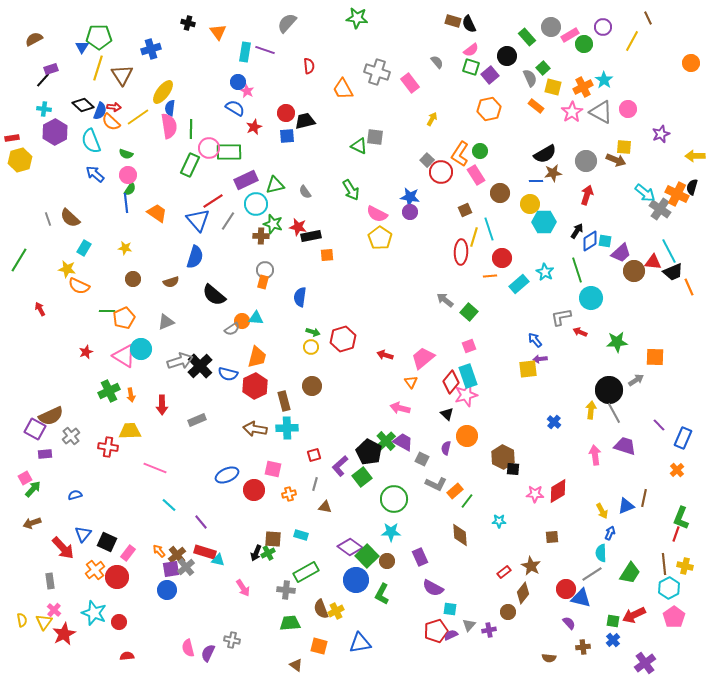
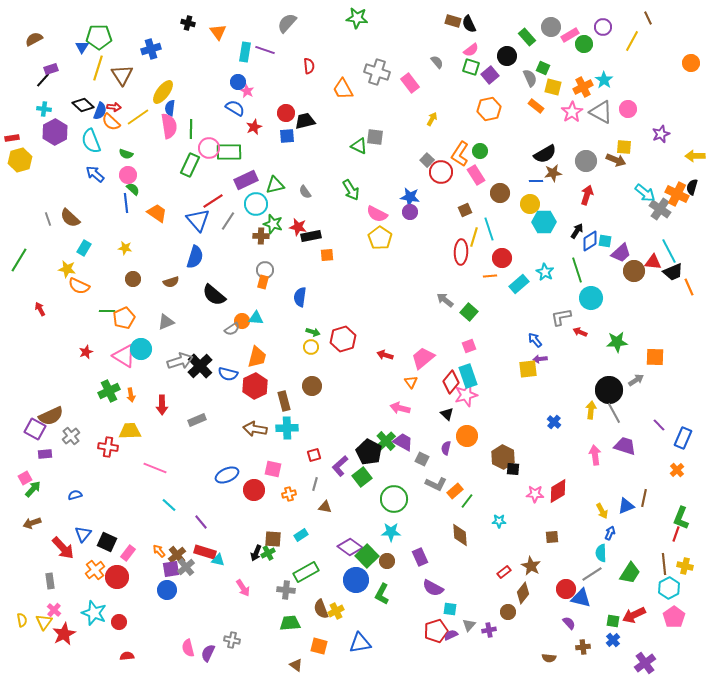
green square at (543, 68): rotated 24 degrees counterclockwise
green semicircle at (130, 189): moved 3 px right; rotated 80 degrees counterclockwise
cyan rectangle at (301, 535): rotated 48 degrees counterclockwise
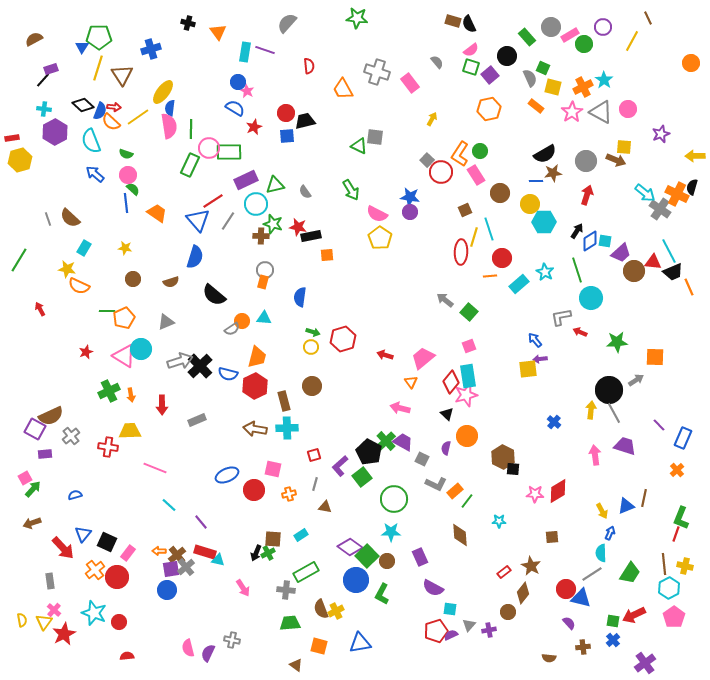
cyan triangle at (256, 318): moved 8 px right
cyan rectangle at (468, 376): rotated 10 degrees clockwise
orange arrow at (159, 551): rotated 48 degrees counterclockwise
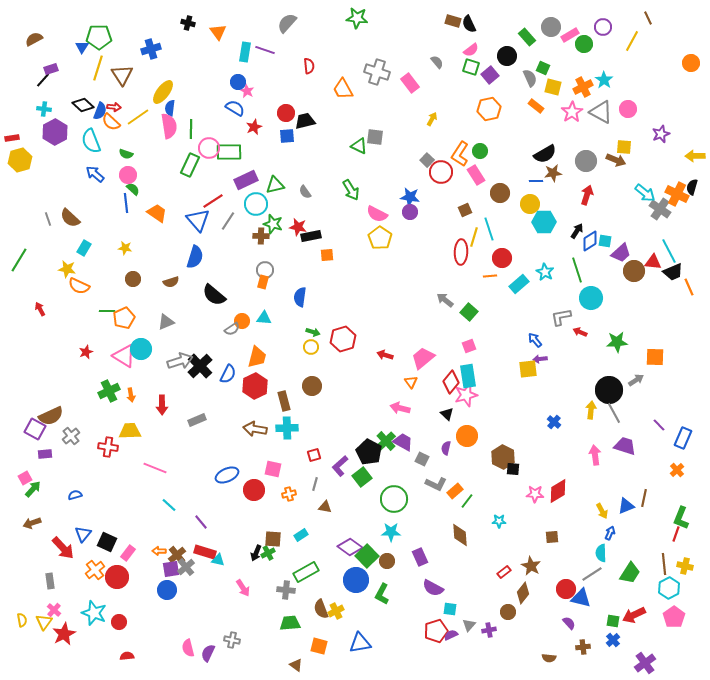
blue semicircle at (228, 374): rotated 78 degrees counterclockwise
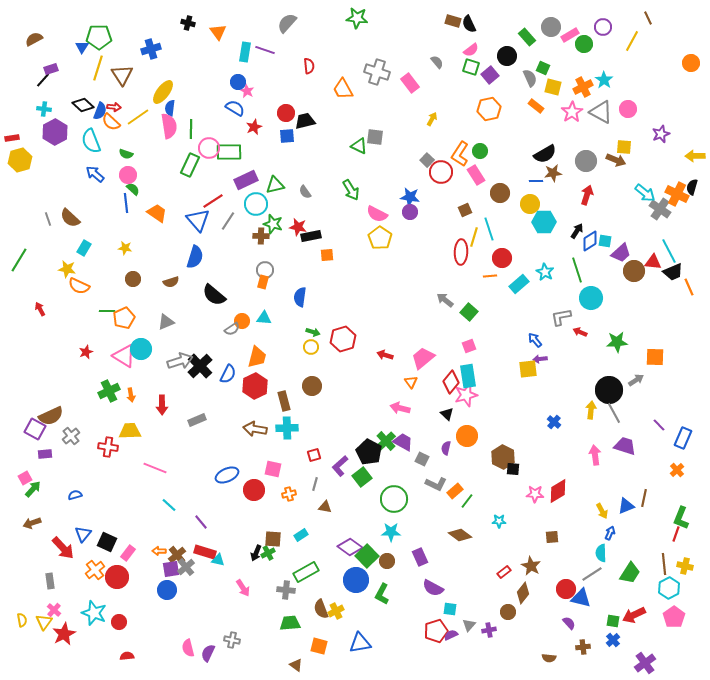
brown diamond at (460, 535): rotated 50 degrees counterclockwise
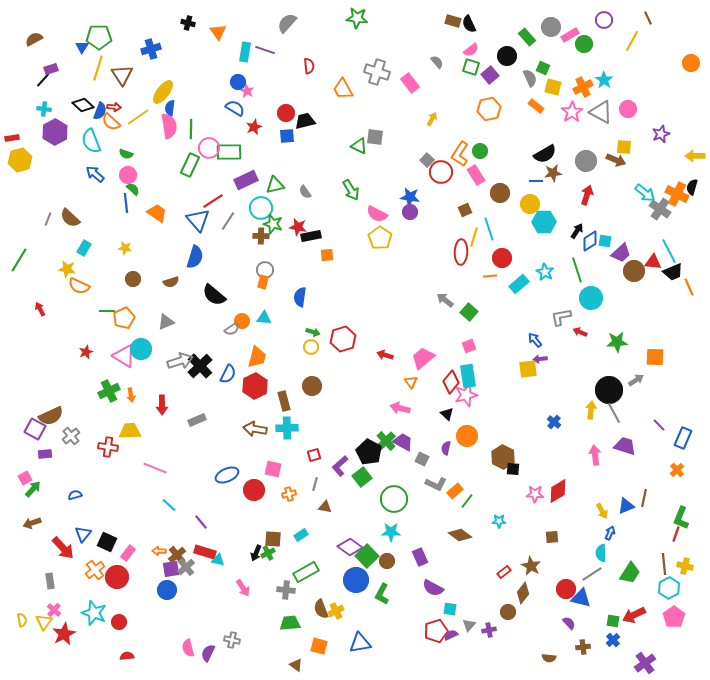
purple circle at (603, 27): moved 1 px right, 7 px up
cyan circle at (256, 204): moved 5 px right, 4 px down
gray line at (48, 219): rotated 40 degrees clockwise
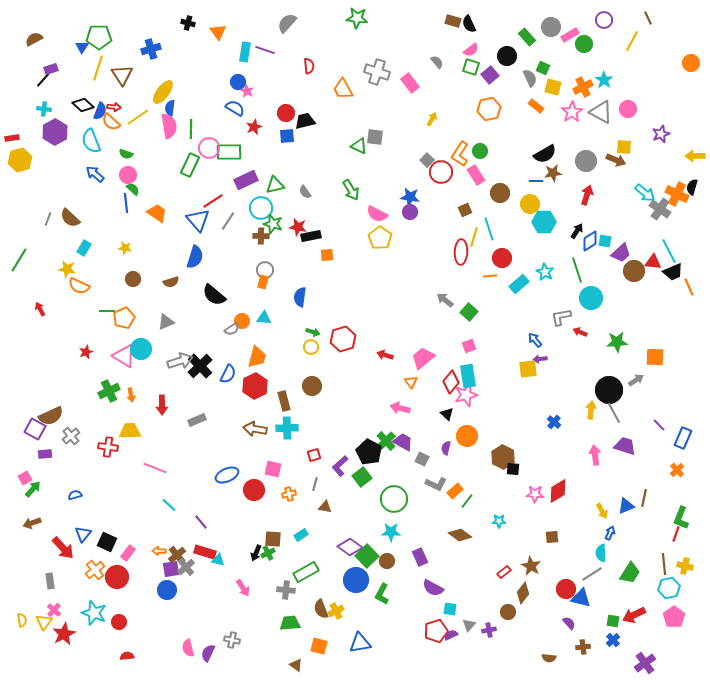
cyan hexagon at (669, 588): rotated 15 degrees clockwise
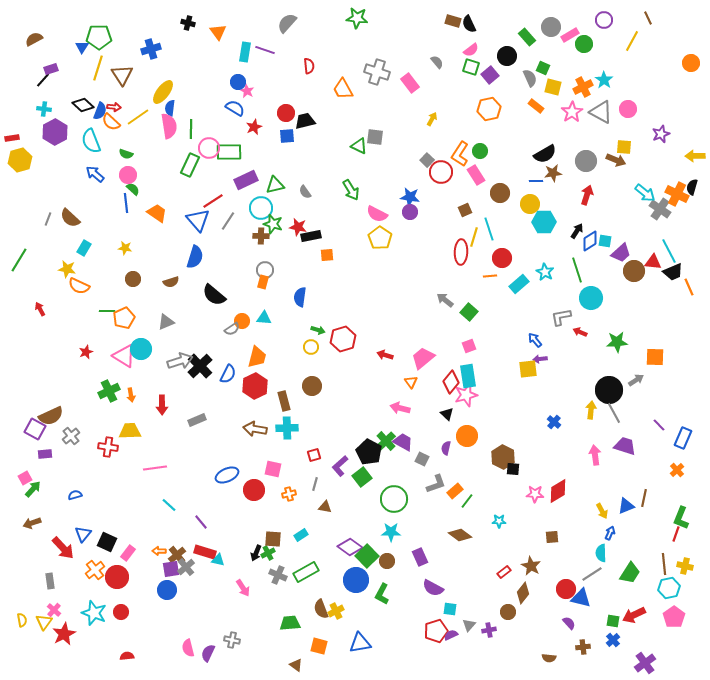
green arrow at (313, 332): moved 5 px right, 2 px up
pink line at (155, 468): rotated 30 degrees counterclockwise
gray L-shape at (436, 484): rotated 45 degrees counterclockwise
gray cross at (286, 590): moved 8 px left, 15 px up; rotated 18 degrees clockwise
red circle at (119, 622): moved 2 px right, 10 px up
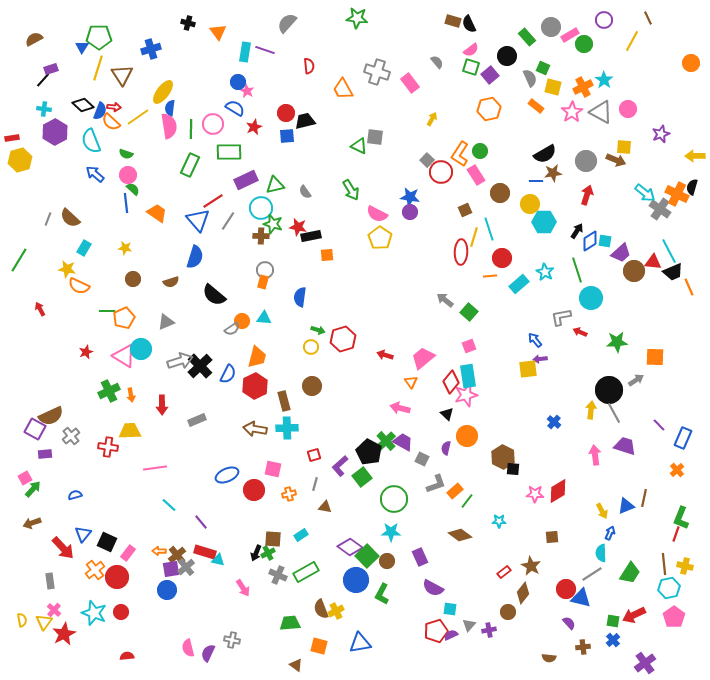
pink circle at (209, 148): moved 4 px right, 24 px up
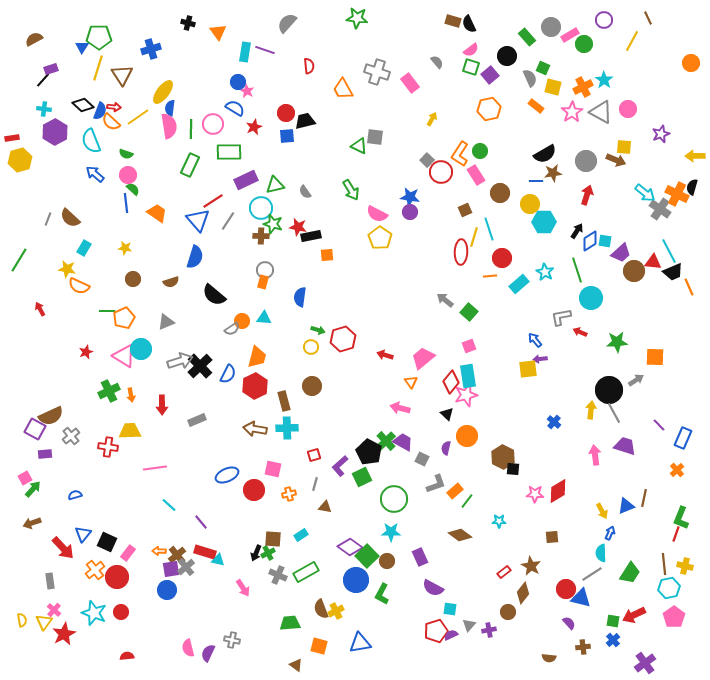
green square at (362, 477): rotated 12 degrees clockwise
